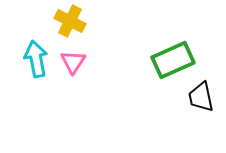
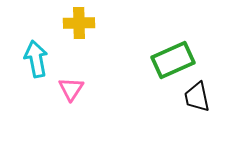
yellow cross: moved 9 px right, 2 px down; rotated 28 degrees counterclockwise
pink triangle: moved 2 px left, 27 px down
black trapezoid: moved 4 px left
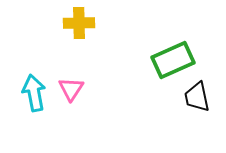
cyan arrow: moved 2 px left, 34 px down
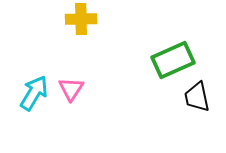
yellow cross: moved 2 px right, 4 px up
cyan arrow: rotated 42 degrees clockwise
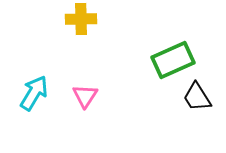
pink triangle: moved 14 px right, 7 px down
black trapezoid: rotated 20 degrees counterclockwise
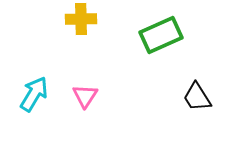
green rectangle: moved 12 px left, 25 px up
cyan arrow: moved 1 px down
